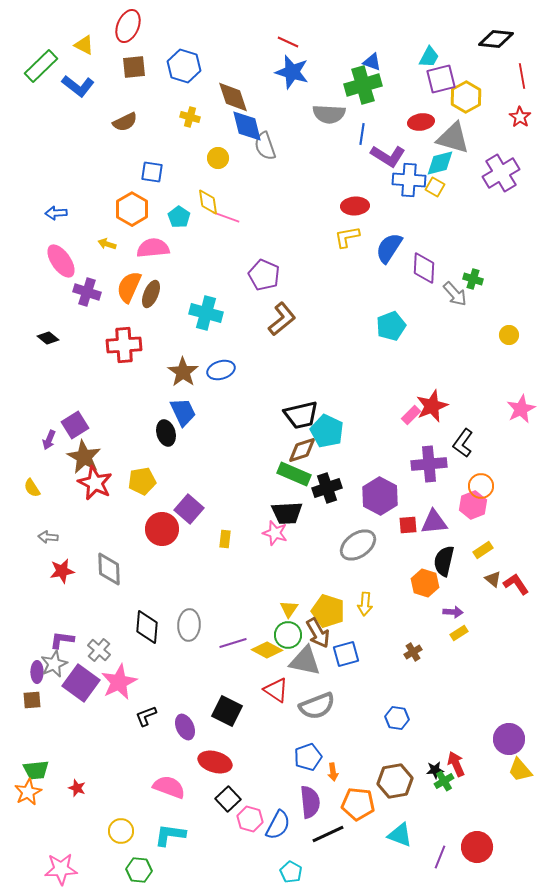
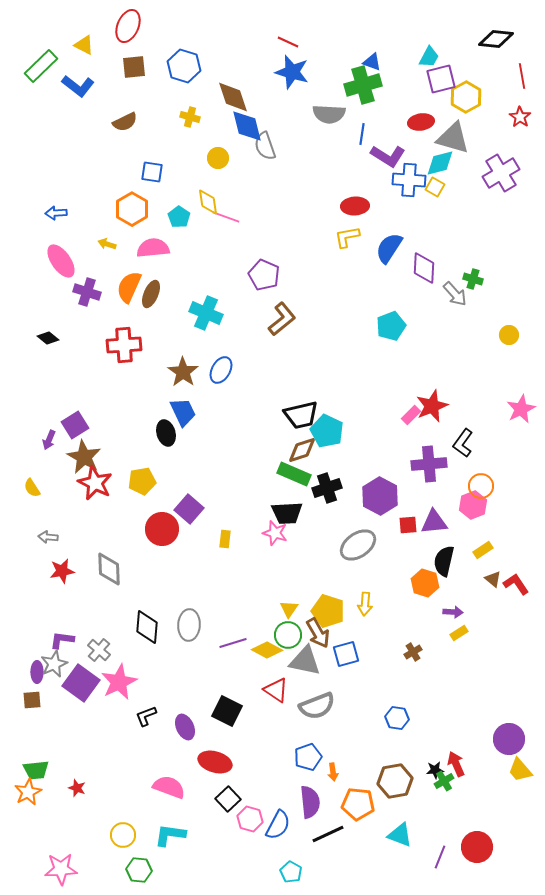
cyan cross at (206, 313): rotated 8 degrees clockwise
blue ellipse at (221, 370): rotated 44 degrees counterclockwise
yellow circle at (121, 831): moved 2 px right, 4 px down
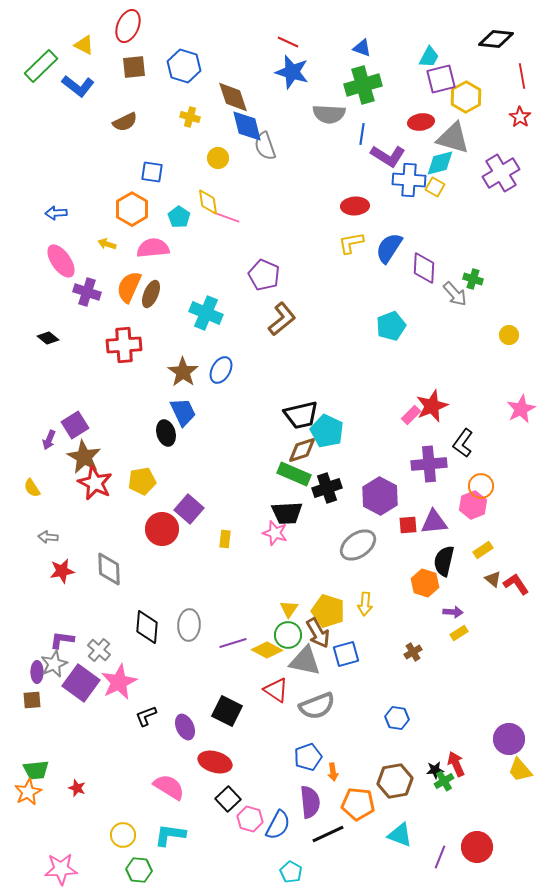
blue triangle at (372, 62): moved 10 px left, 14 px up
yellow L-shape at (347, 237): moved 4 px right, 6 px down
pink semicircle at (169, 787): rotated 12 degrees clockwise
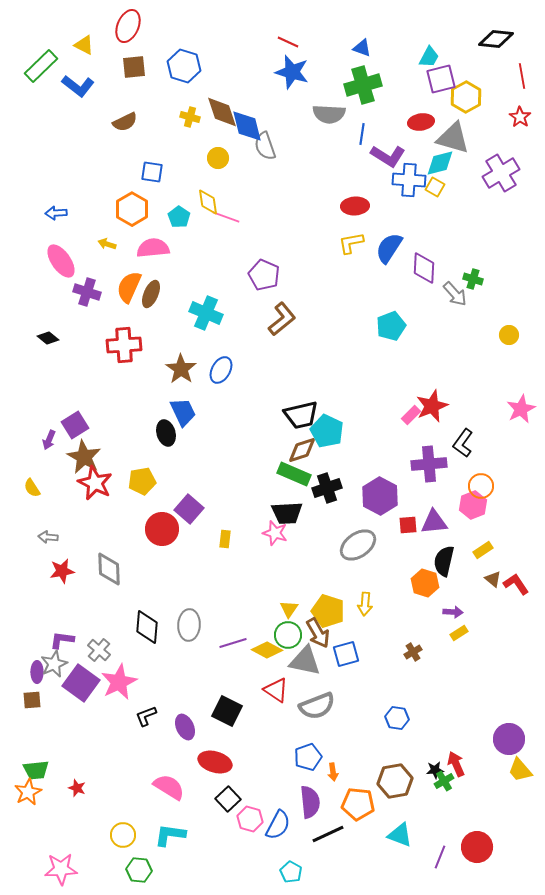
brown diamond at (233, 97): moved 11 px left, 15 px down
brown star at (183, 372): moved 2 px left, 3 px up
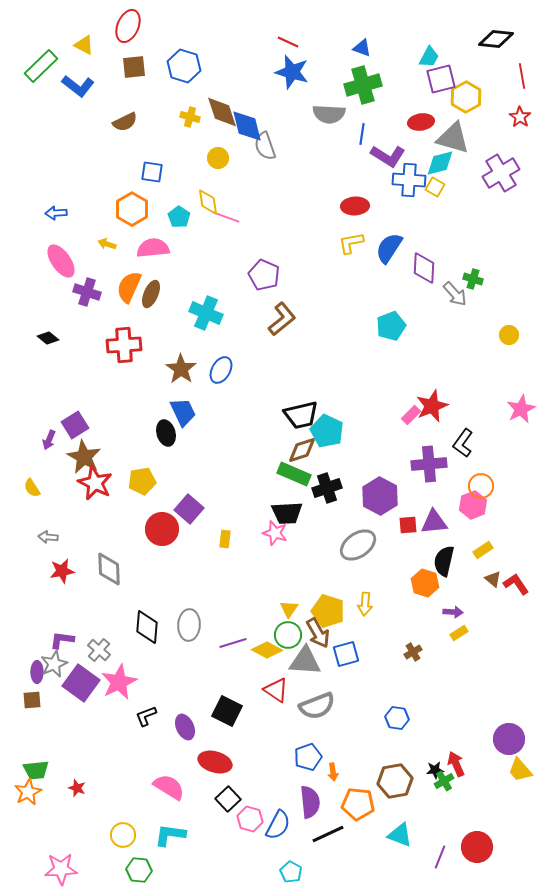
gray triangle at (305, 661): rotated 8 degrees counterclockwise
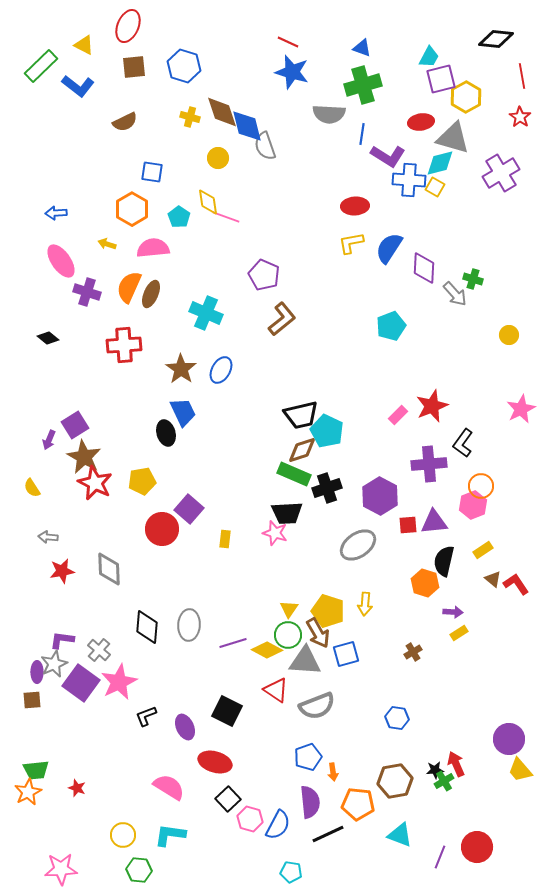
pink rectangle at (411, 415): moved 13 px left
cyan pentagon at (291, 872): rotated 20 degrees counterclockwise
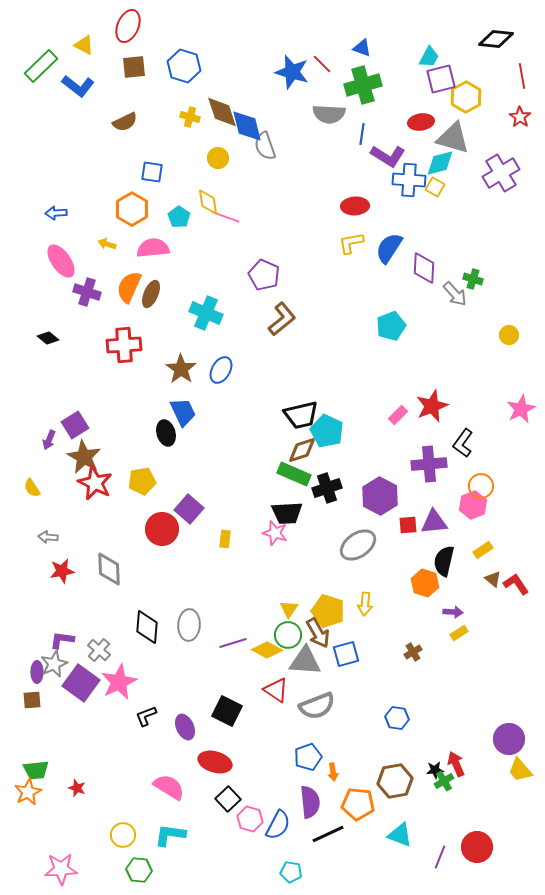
red line at (288, 42): moved 34 px right, 22 px down; rotated 20 degrees clockwise
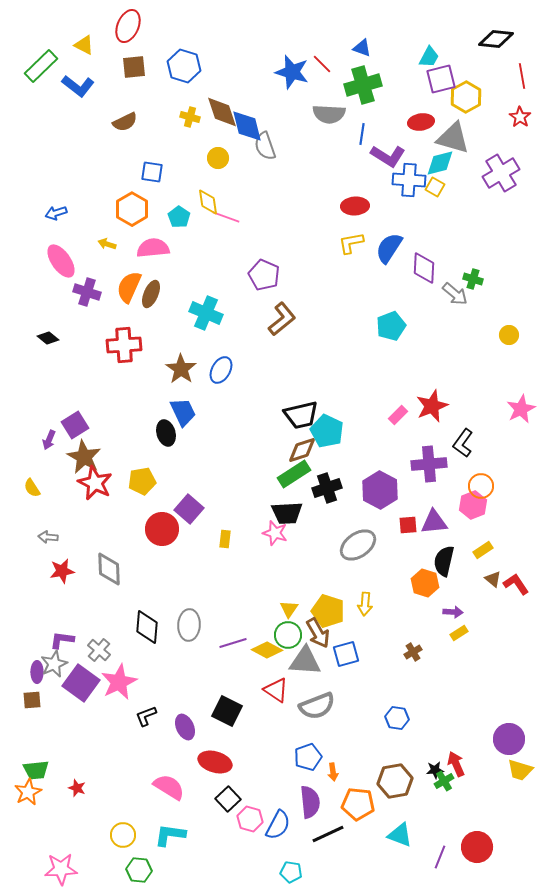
blue arrow at (56, 213): rotated 15 degrees counterclockwise
gray arrow at (455, 294): rotated 8 degrees counterclockwise
green rectangle at (294, 474): rotated 56 degrees counterclockwise
purple hexagon at (380, 496): moved 6 px up
yellow trapezoid at (520, 770): rotated 32 degrees counterclockwise
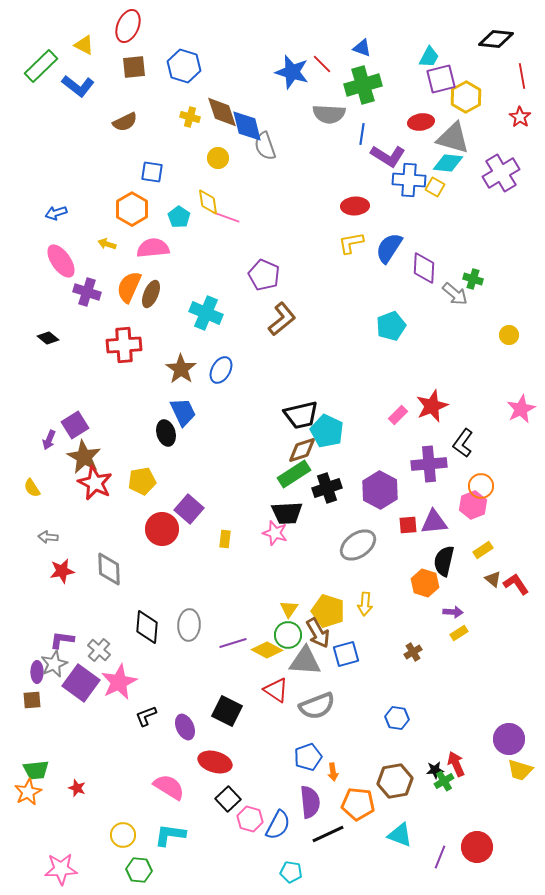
cyan diamond at (440, 163): moved 8 px right; rotated 20 degrees clockwise
